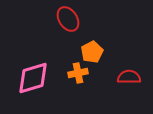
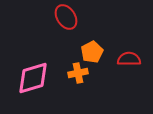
red ellipse: moved 2 px left, 2 px up
red semicircle: moved 18 px up
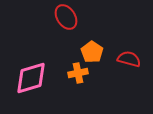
orange pentagon: rotated 10 degrees counterclockwise
red semicircle: rotated 15 degrees clockwise
pink diamond: moved 2 px left
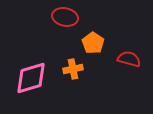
red ellipse: moved 1 px left; rotated 45 degrees counterclockwise
orange pentagon: moved 1 px right, 9 px up
orange cross: moved 5 px left, 4 px up
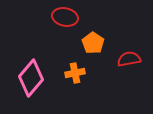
red semicircle: rotated 25 degrees counterclockwise
orange cross: moved 2 px right, 4 px down
pink diamond: rotated 33 degrees counterclockwise
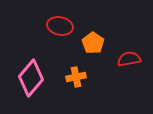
red ellipse: moved 5 px left, 9 px down
orange cross: moved 1 px right, 4 px down
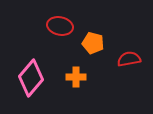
orange pentagon: rotated 20 degrees counterclockwise
orange cross: rotated 12 degrees clockwise
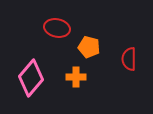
red ellipse: moved 3 px left, 2 px down
orange pentagon: moved 4 px left, 4 px down
red semicircle: rotated 80 degrees counterclockwise
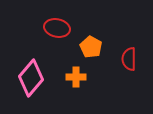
orange pentagon: moved 2 px right; rotated 15 degrees clockwise
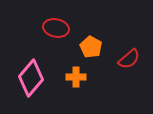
red ellipse: moved 1 px left
red semicircle: rotated 130 degrees counterclockwise
